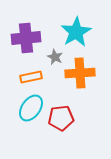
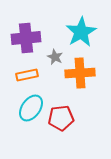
cyan star: moved 5 px right
orange rectangle: moved 4 px left, 2 px up
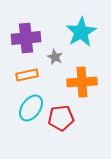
orange cross: moved 2 px right, 9 px down
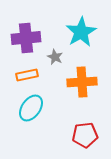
red pentagon: moved 24 px right, 17 px down
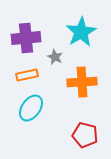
red pentagon: rotated 20 degrees clockwise
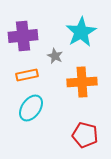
purple cross: moved 3 px left, 2 px up
gray star: moved 1 px up
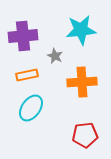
cyan star: moved 2 px up; rotated 24 degrees clockwise
red pentagon: rotated 20 degrees counterclockwise
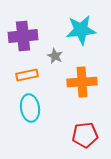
cyan ellipse: moved 1 px left; rotated 44 degrees counterclockwise
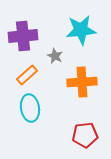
orange rectangle: rotated 30 degrees counterclockwise
